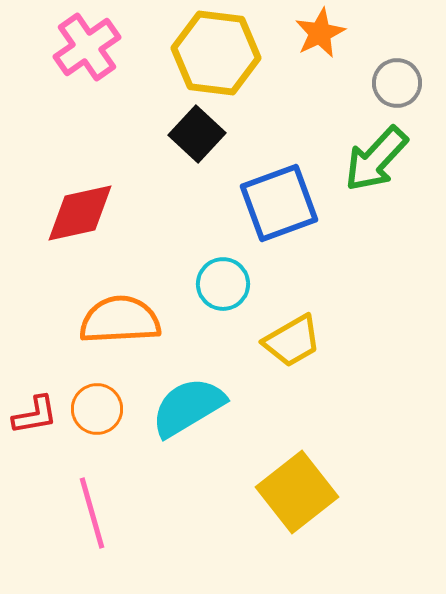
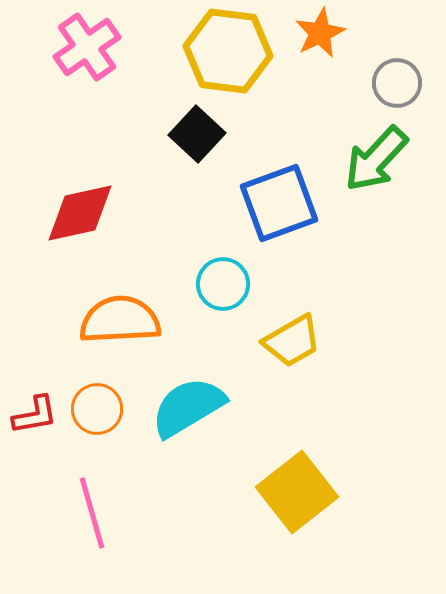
yellow hexagon: moved 12 px right, 2 px up
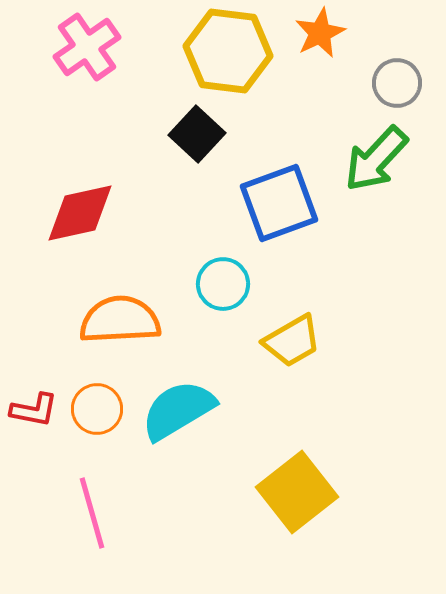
cyan semicircle: moved 10 px left, 3 px down
red L-shape: moved 1 px left, 5 px up; rotated 21 degrees clockwise
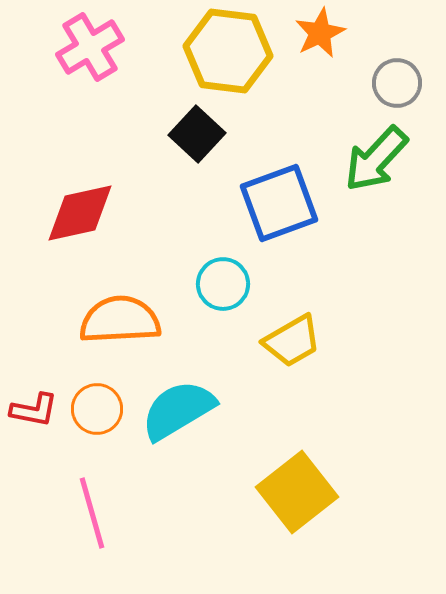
pink cross: moved 3 px right; rotated 4 degrees clockwise
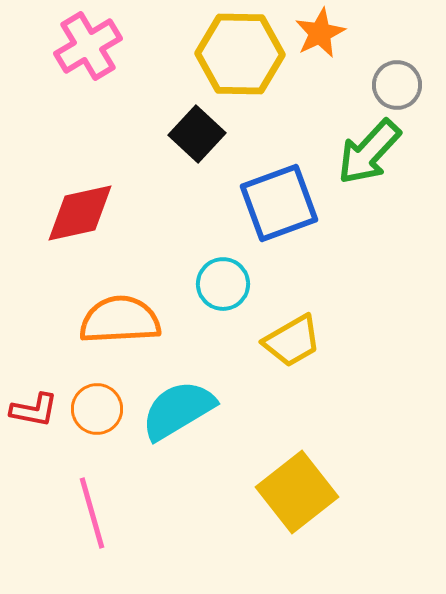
pink cross: moved 2 px left, 1 px up
yellow hexagon: moved 12 px right, 3 px down; rotated 6 degrees counterclockwise
gray circle: moved 2 px down
green arrow: moved 7 px left, 7 px up
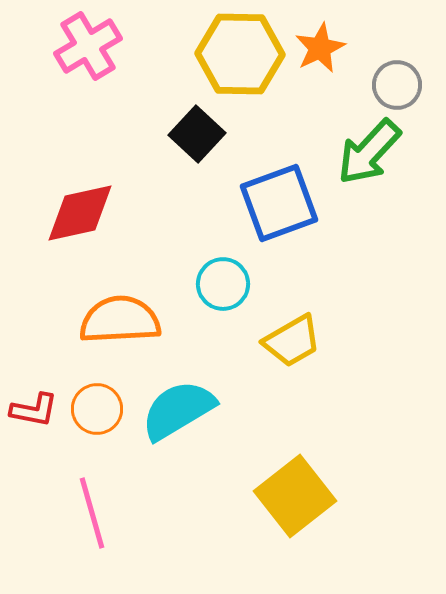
orange star: moved 15 px down
yellow square: moved 2 px left, 4 px down
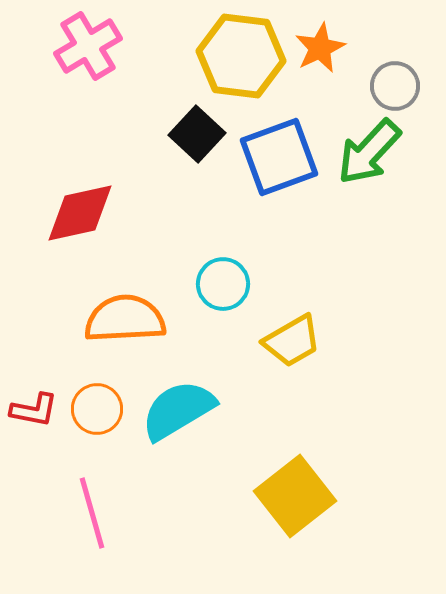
yellow hexagon: moved 1 px right, 2 px down; rotated 6 degrees clockwise
gray circle: moved 2 px left, 1 px down
blue square: moved 46 px up
orange semicircle: moved 5 px right, 1 px up
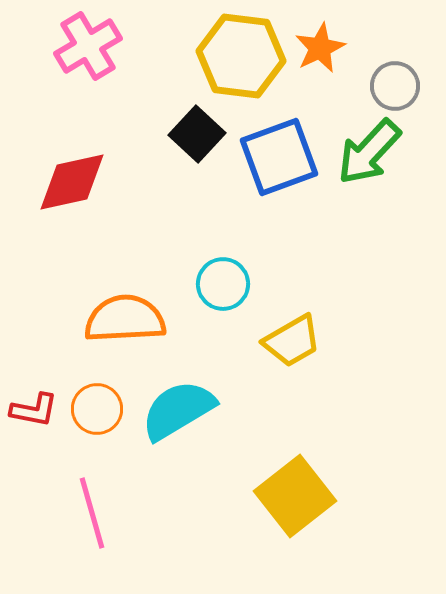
red diamond: moved 8 px left, 31 px up
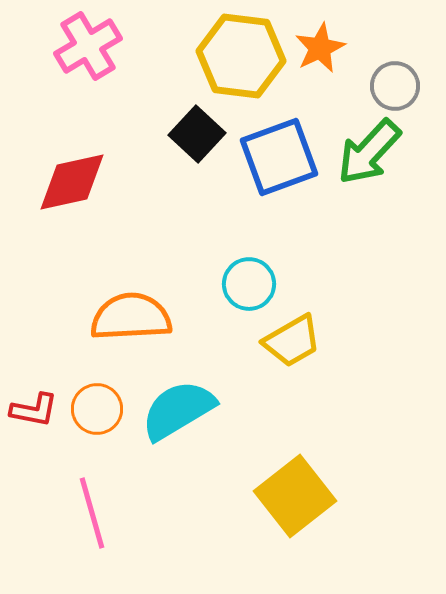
cyan circle: moved 26 px right
orange semicircle: moved 6 px right, 2 px up
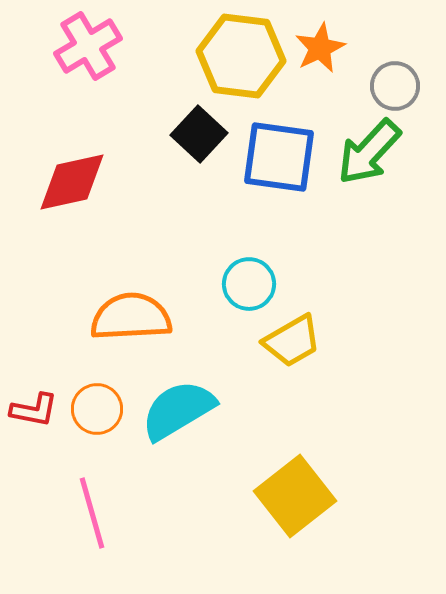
black square: moved 2 px right
blue square: rotated 28 degrees clockwise
